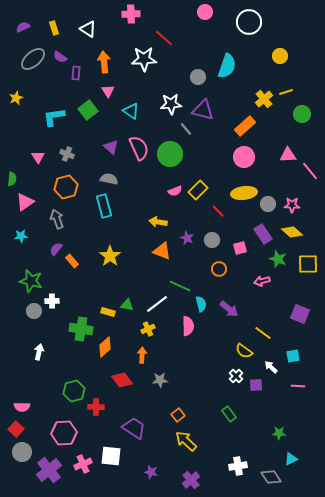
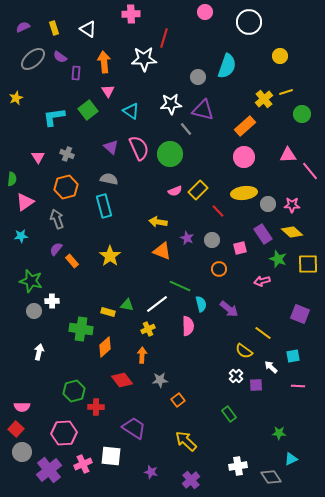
red line at (164, 38): rotated 66 degrees clockwise
orange square at (178, 415): moved 15 px up
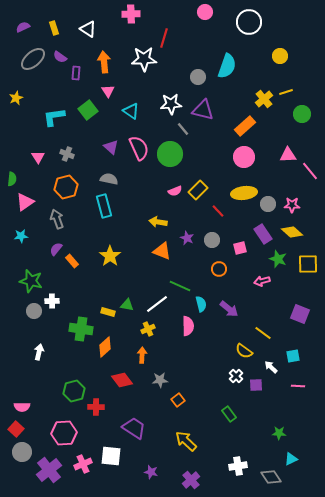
gray line at (186, 129): moved 3 px left
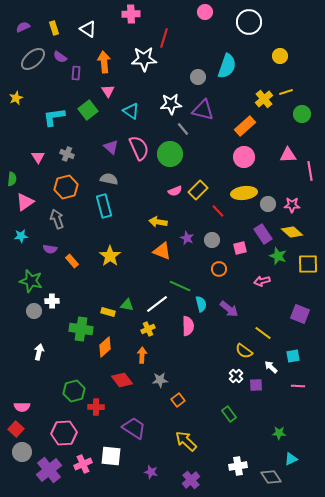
pink line at (310, 171): rotated 30 degrees clockwise
purple semicircle at (56, 249): moved 6 px left; rotated 120 degrees counterclockwise
green star at (278, 259): moved 3 px up
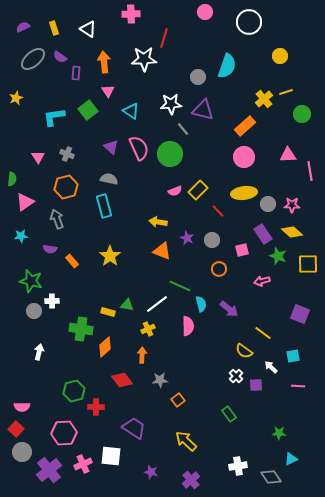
pink square at (240, 248): moved 2 px right, 2 px down
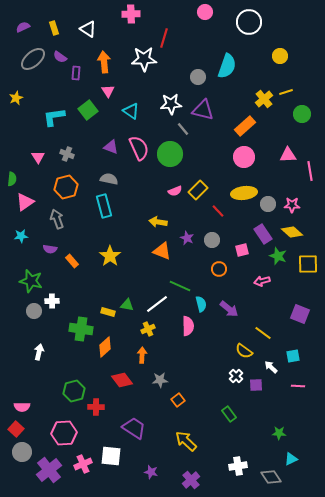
purple triangle at (111, 147): rotated 21 degrees counterclockwise
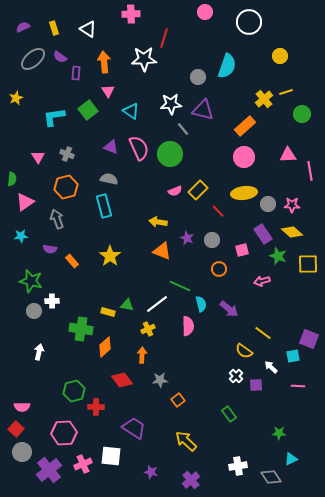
purple square at (300, 314): moved 9 px right, 25 px down
